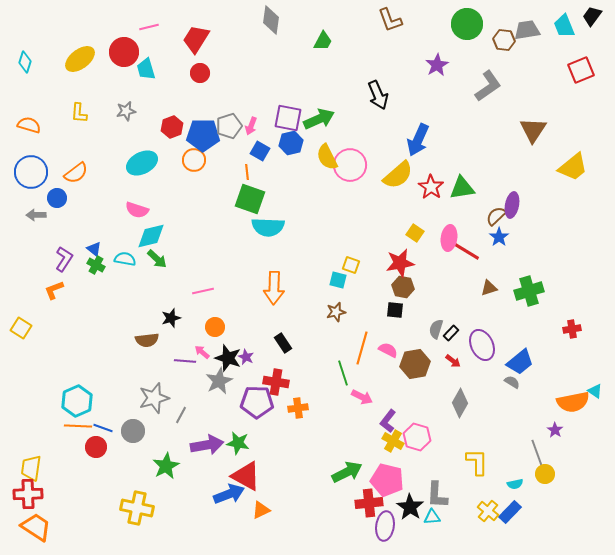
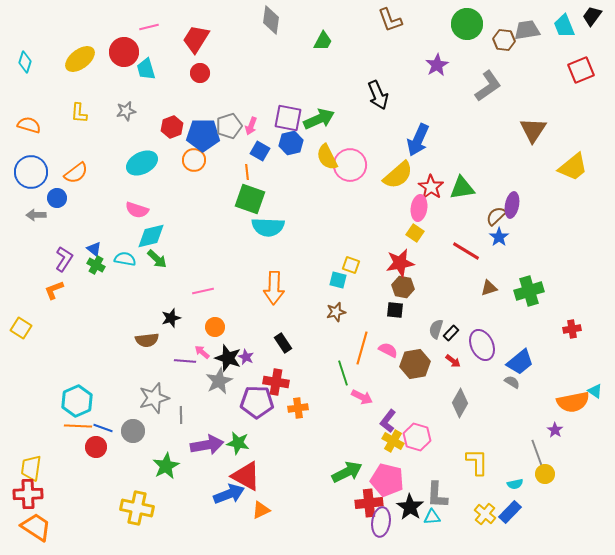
pink ellipse at (449, 238): moved 30 px left, 30 px up
gray line at (181, 415): rotated 30 degrees counterclockwise
yellow cross at (488, 511): moved 3 px left, 3 px down
purple ellipse at (385, 526): moved 4 px left, 4 px up
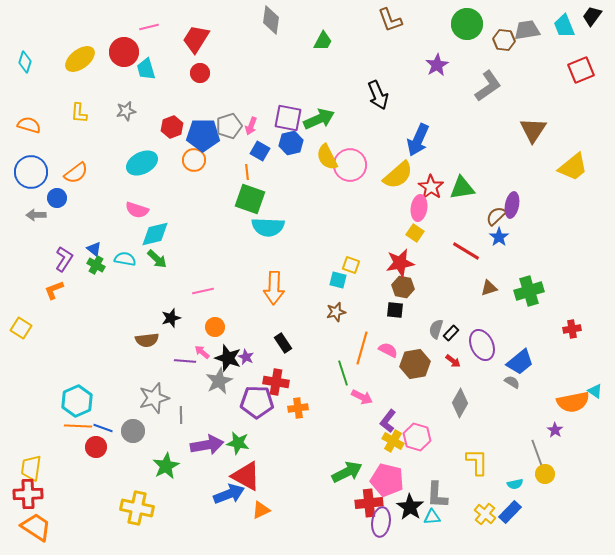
cyan diamond at (151, 236): moved 4 px right, 2 px up
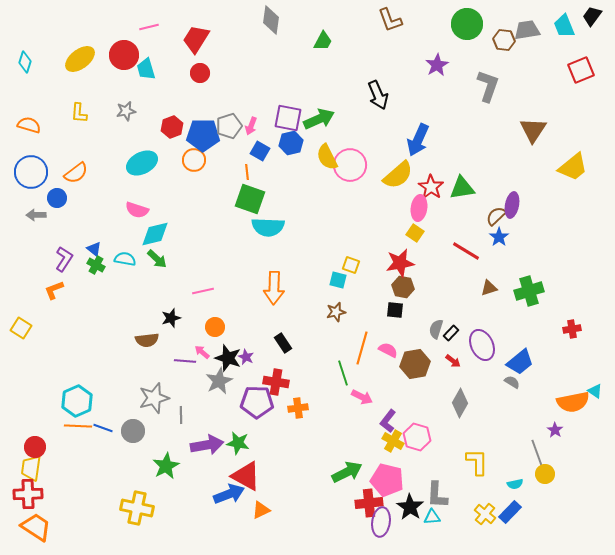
red circle at (124, 52): moved 3 px down
gray L-shape at (488, 86): rotated 36 degrees counterclockwise
red circle at (96, 447): moved 61 px left
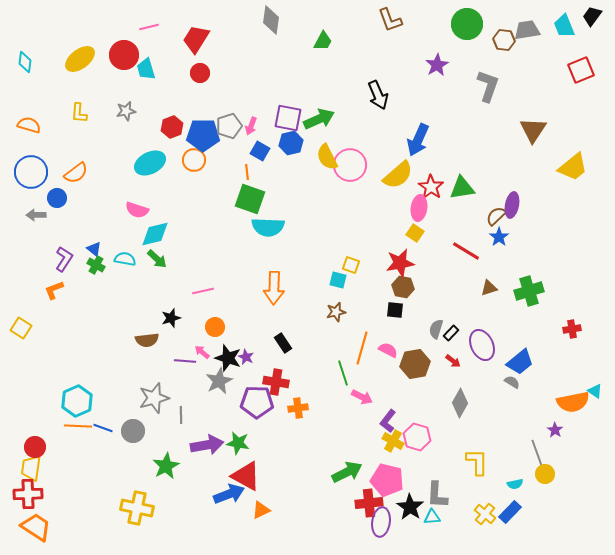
cyan diamond at (25, 62): rotated 10 degrees counterclockwise
cyan ellipse at (142, 163): moved 8 px right
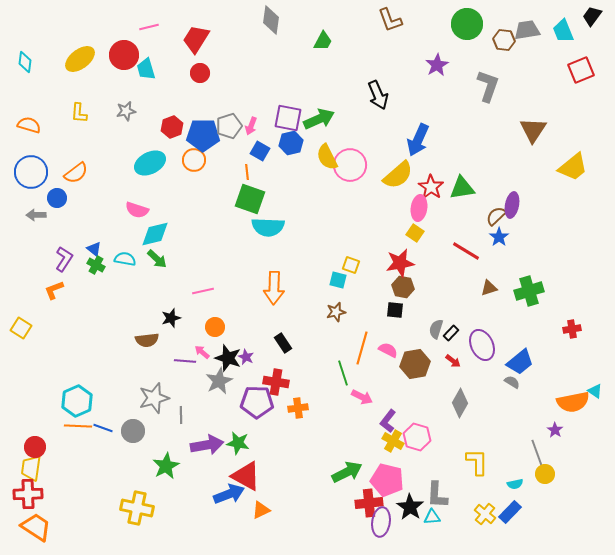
cyan trapezoid at (564, 26): moved 1 px left, 5 px down
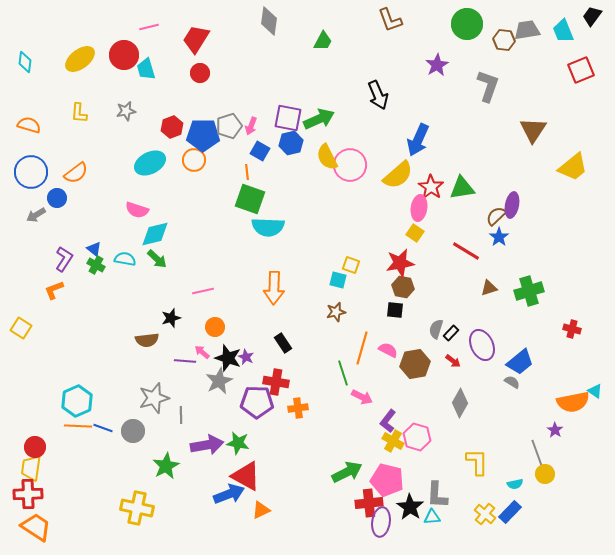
gray diamond at (271, 20): moved 2 px left, 1 px down
gray arrow at (36, 215): rotated 30 degrees counterclockwise
red cross at (572, 329): rotated 24 degrees clockwise
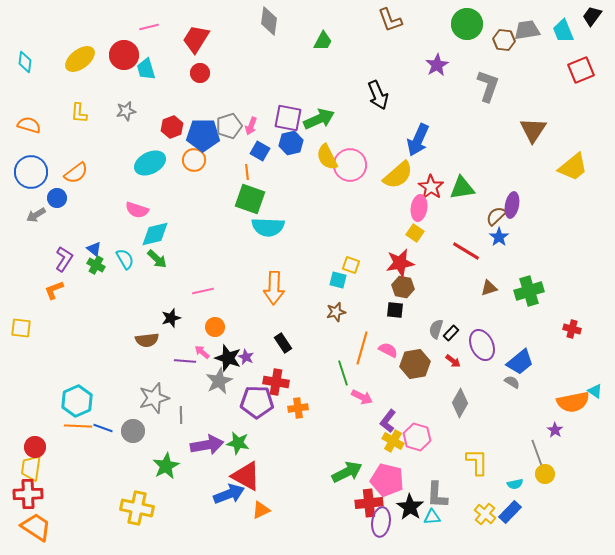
cyan semicircle at (125, 259): rotated 50 degrees clockwise
yellow square at (21, 328): rotated 25 degrees counterclockwise
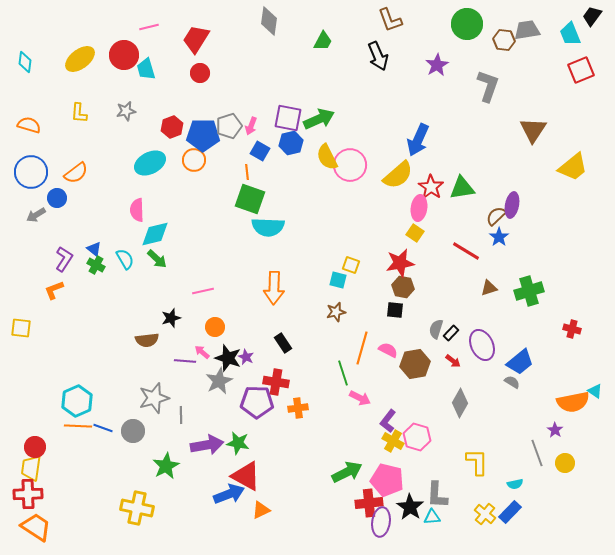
cyan trapezoid at (563, 31): moved 7 px right, 3 px down
black arrow at (378, 95): moved 39 px up
pink semicircle at (137, 210): rotated 70 degrees clockwise
pink arrow at (362, 397): moved 2 px left, 1 px down
yellow circle at (545, 474): moved 20 px right, 11 px up
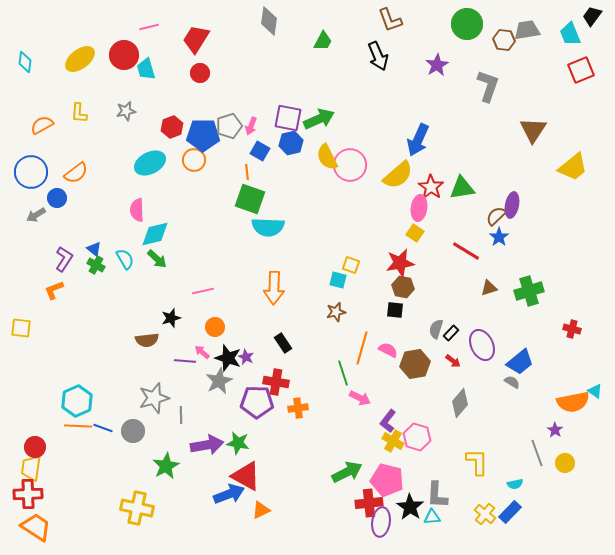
orange semicircle at (29, 125): moved 13 px right; rotated 45 degrees counterclockwise
gray diamond at (460, 403): rotated 12 degrees clockwise
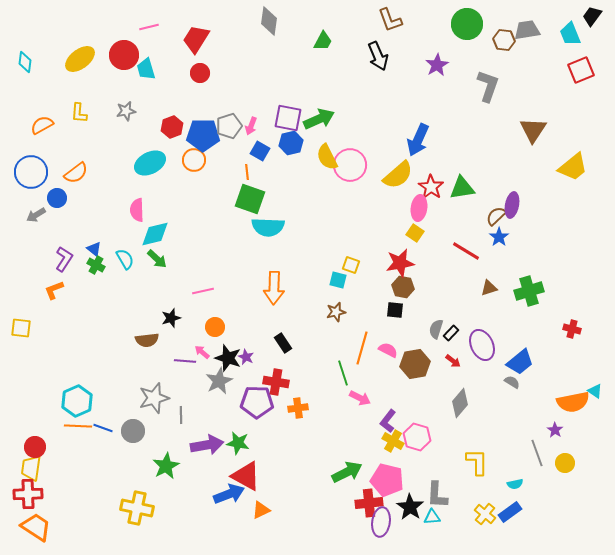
blue rectangle at (510, 512): rotated 10 degrees clockwise
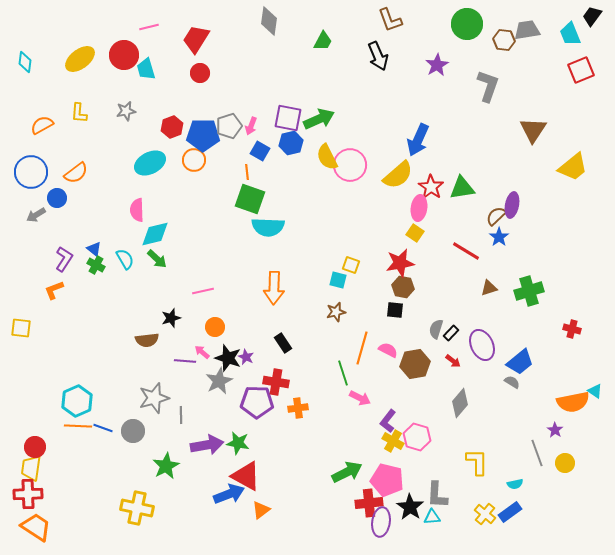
orange triangle at (261, 510): rotated 12 degrees counterclockwise
